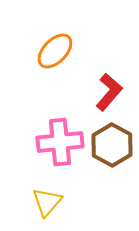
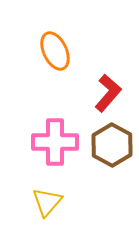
orange ellipse: rotated 69 degrees counterclockwise
red L-shape: moved 1 px left, 1 px down
pink cross: moved 5 px left; rotated 6 degrees clockwise
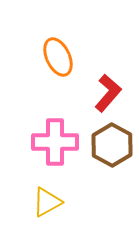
orange ellipse: moved 3 px right, 6 px down
yellow triangle: rotated 20 degrees clockwise
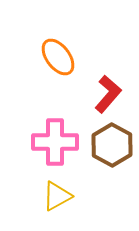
orange ellipse: rotated 12 degrees counterclockwise
red L-shape: moved 1 px down
yellow triangle: moved 10 px right, 6 px up
